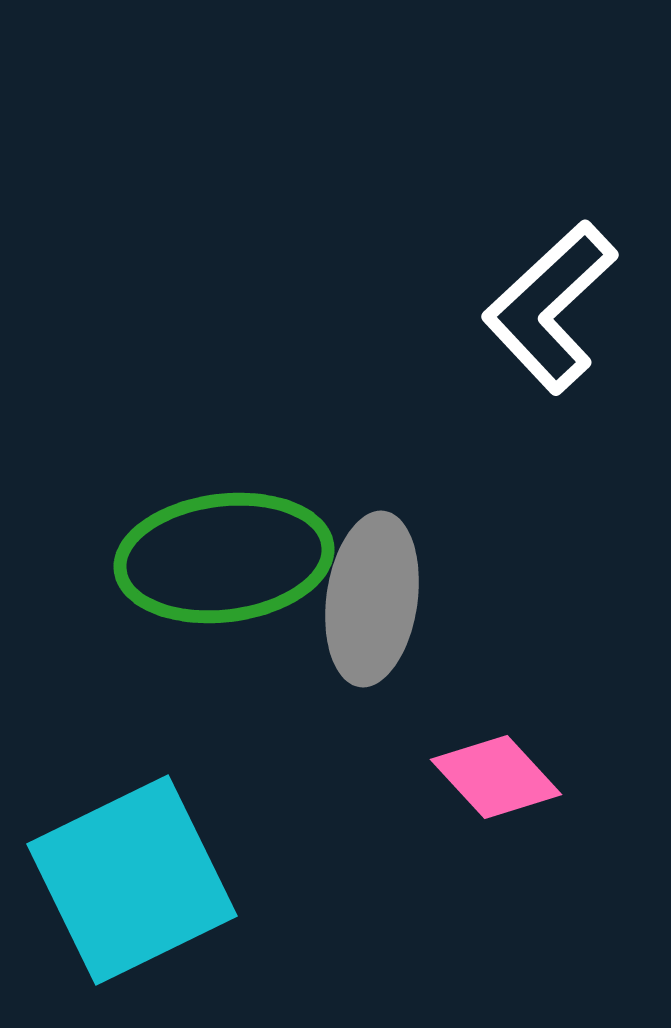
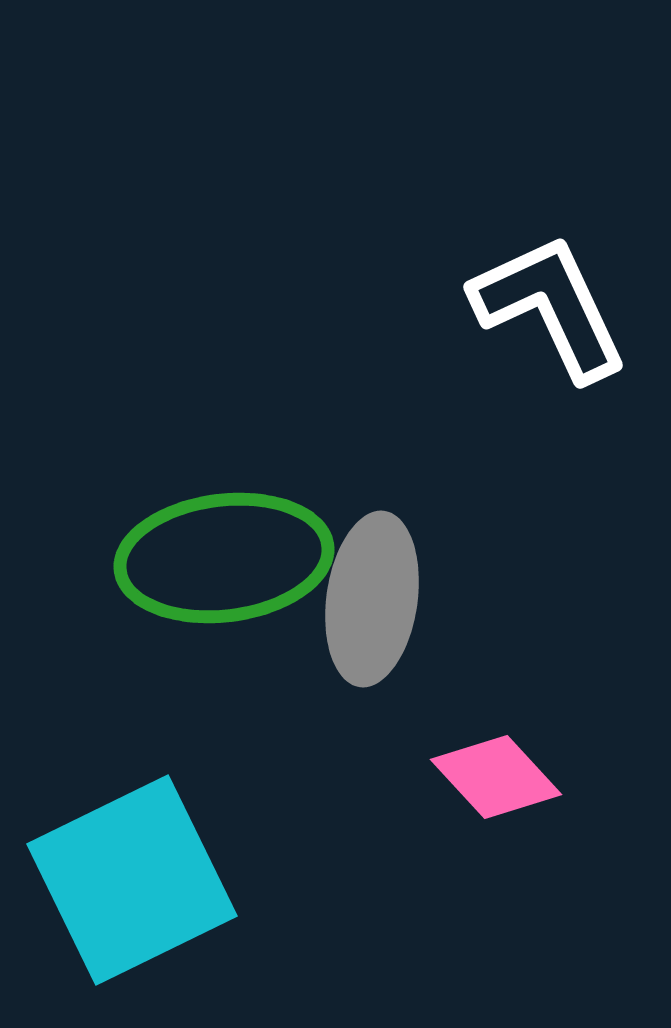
white L-shape: rotated 108 degrees clockwise
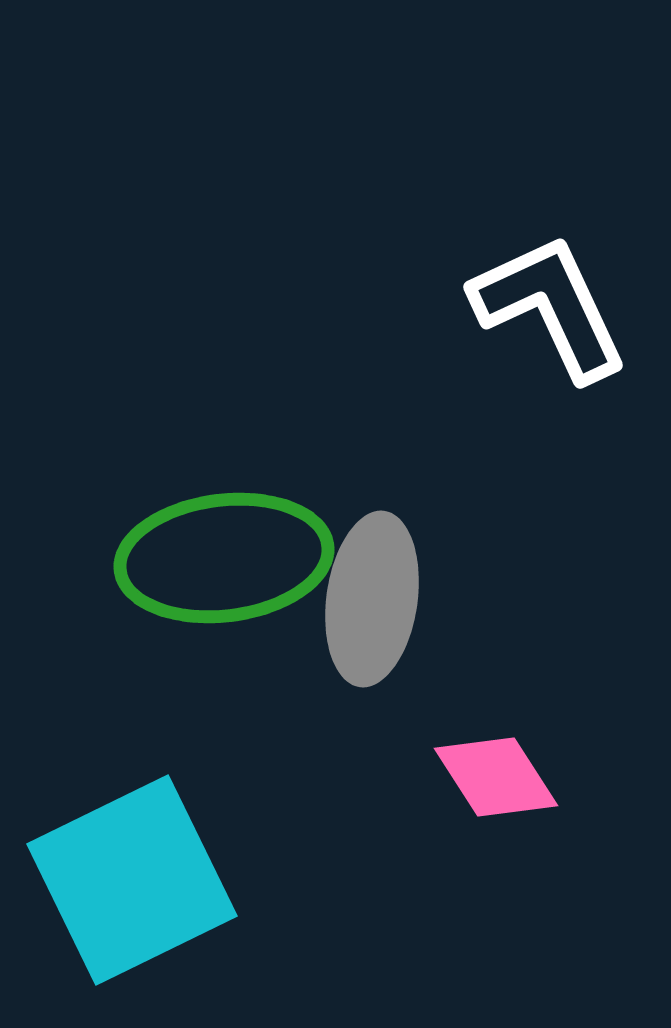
pink diamond: rotated 10 degrees clockwise
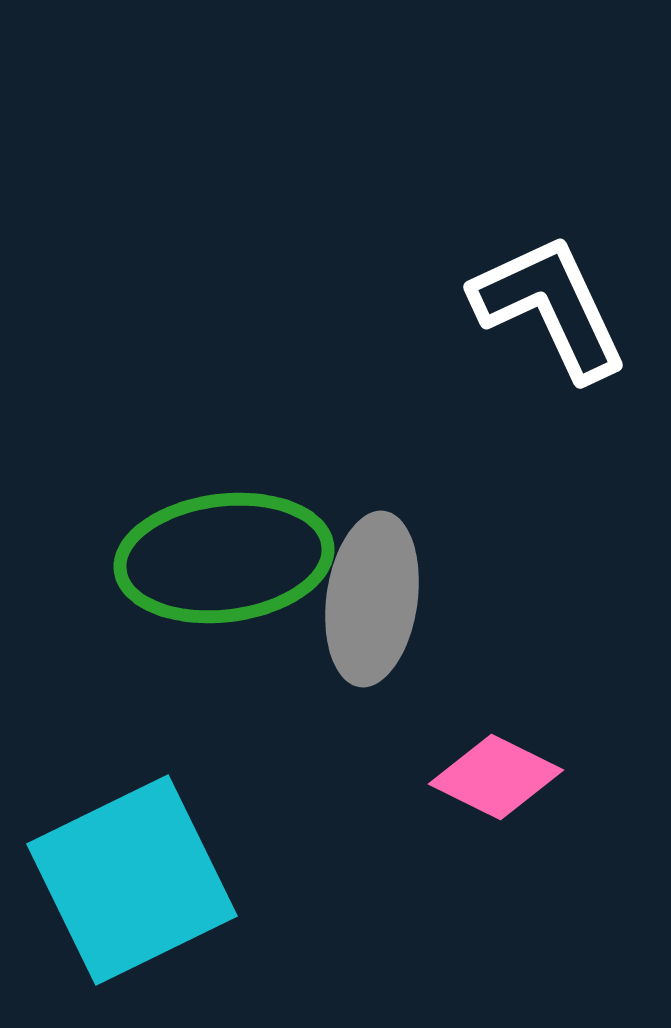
pink diamond: rotated 31 degrees counterclockwise
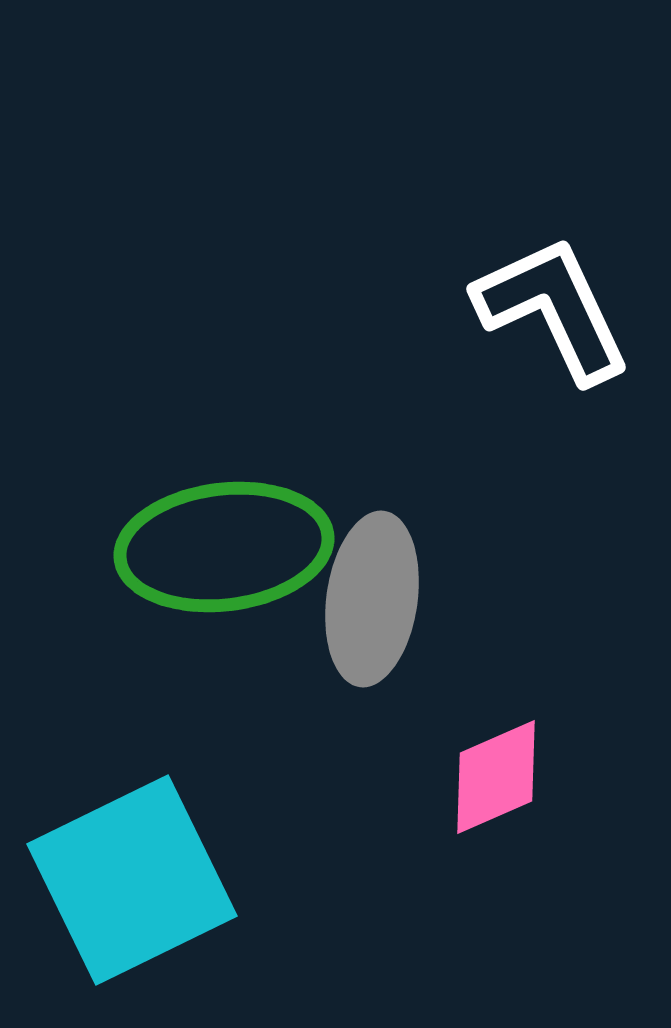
white L-shape: moved 3 px right, 2 px down
green ellipse: moved 11 px up
pink diamond: rotated 50 degrees counterclockwise
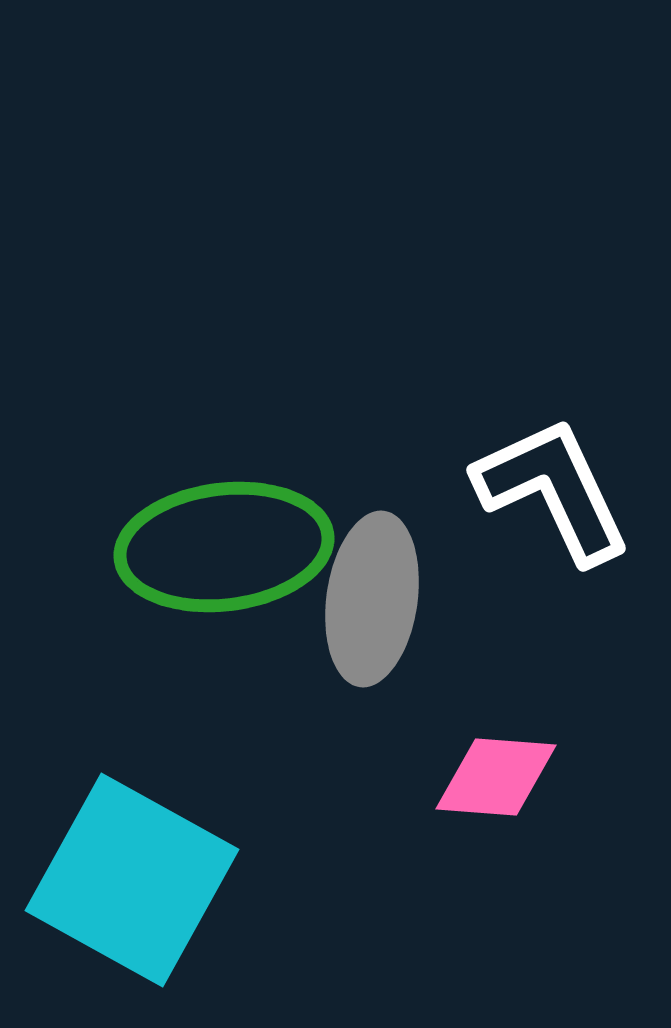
white L-shape: moved 181 px down
pink diamond: rotated 28 degrees clockwise
cyan square: rotated 35 degrees counterclockwise
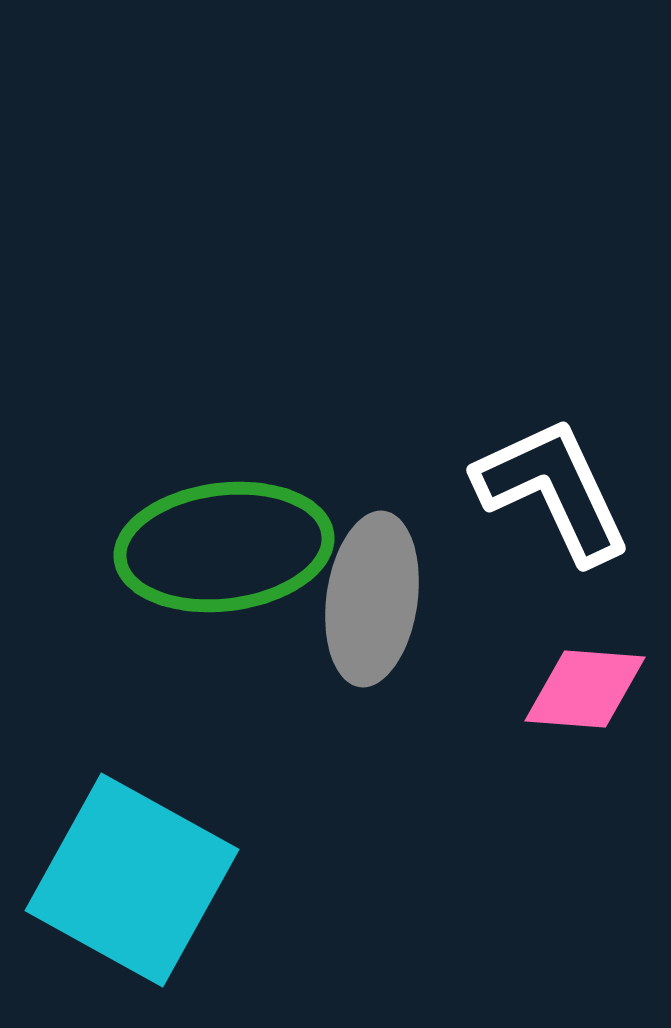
pink diamond: moved 89 px right, 88 px up
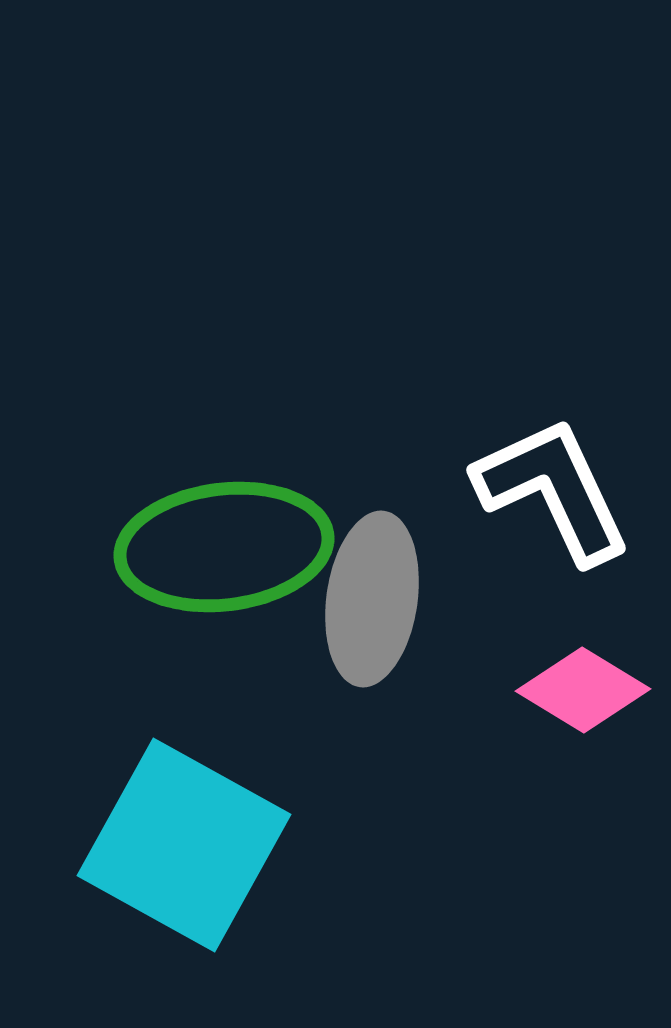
pink diamond: moved 2 px left, 1 px down; rotated 27 degrees clockwise
cyan square: moved 52 px right, 35 px up
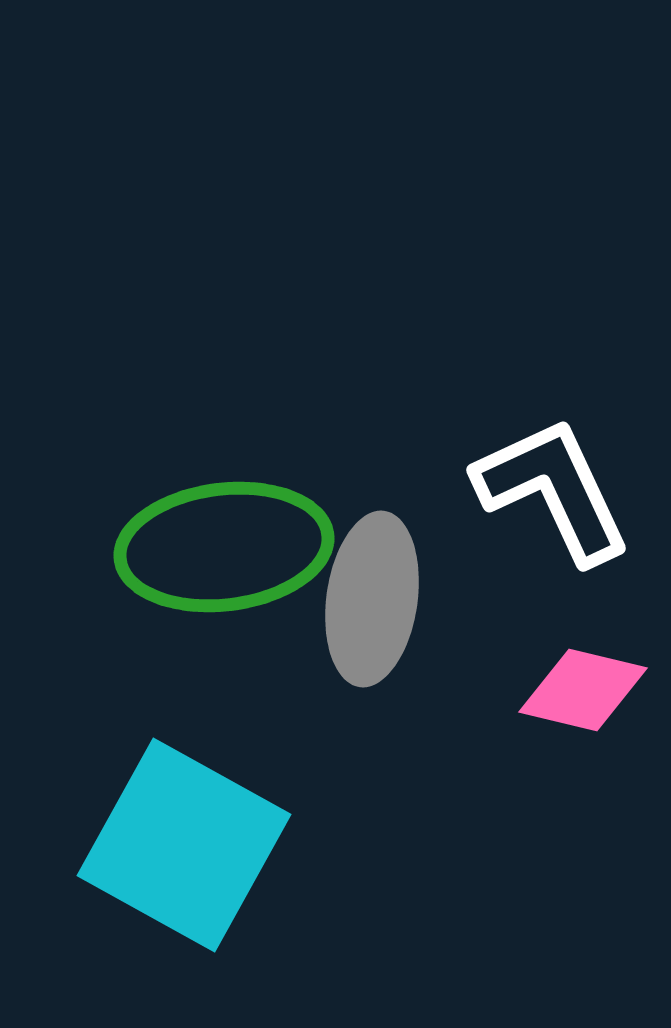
pink diamond: rotated 18 degrees counterclockwise
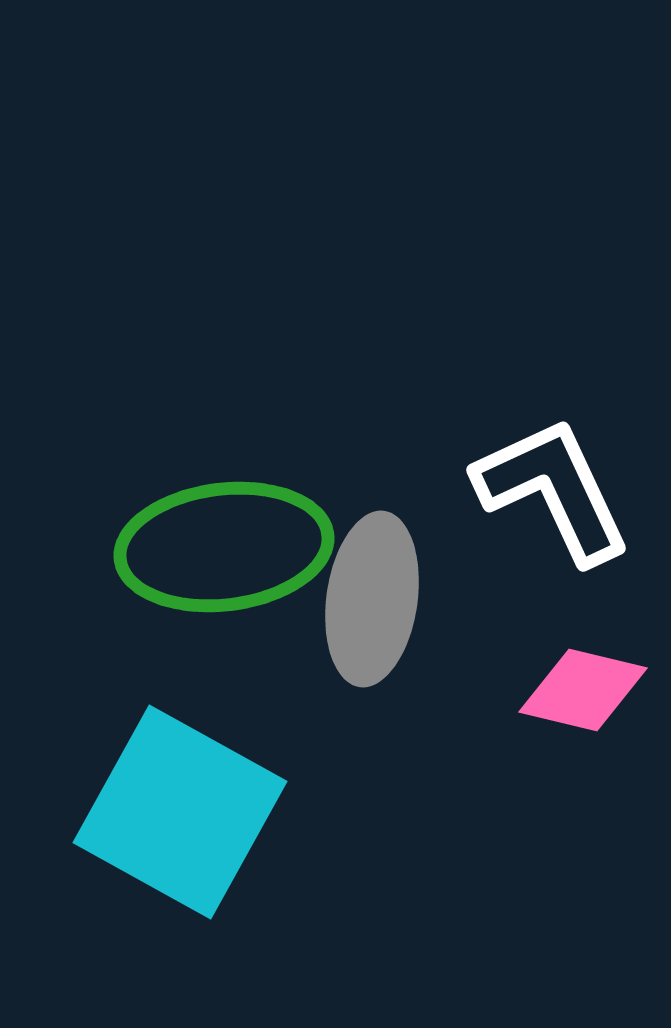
cyan square: moved 4 px left, 33 px up
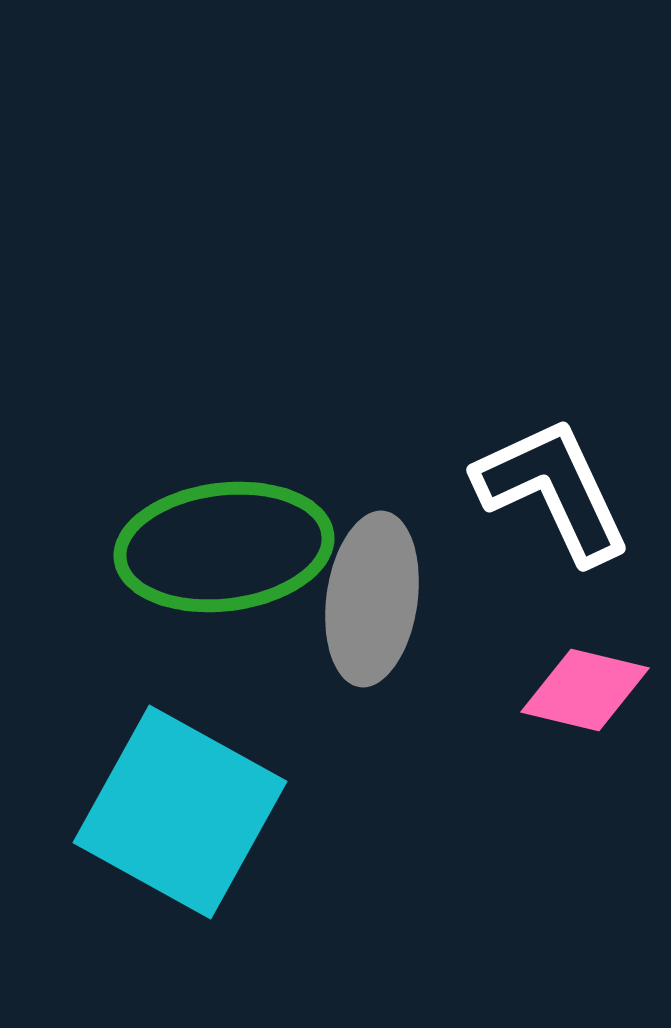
pink diamond: moved 2 px right
